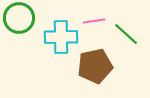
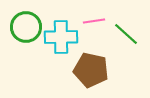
green circle: moved 7 px right, 9 px down
brown pentagon: moved 4 px left, 4 px down; rotated 24 degrees clockwise
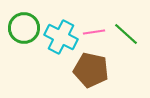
pink line: moved 11 px down
green circle: moved 2 px left, 1 px down
cyan cross: rotated 28 degrees clockwise
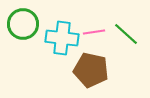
green circle: moved 1 px left, 4 px up
cyan cross: moved 1 px right, 1 px down; rotated 20 degrees counterclockwise
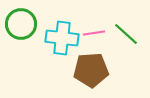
green circle: moved 2 px left
pink line: moved 1 px down
brown pentagon: rotated 16 degrees counterclockwise
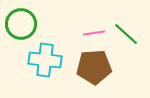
cyan cross: moved 17 px left, 22 px down
brown pentagon: moved 3 px right, 3 px up
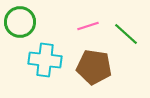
green circle: moved 1 px left, 2 px up
pink line: moved 6 px left, 7 px up; rotated 10 degrees counterclockwise
brown pentagon: rotated 12 degrees clockwise
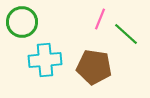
green circle: moved 2 px right
pink line: moved 12 px right, 7 px up; rotated 50 degrees counterclockwise
cyan cross: rotated 12 degrees counterclockwise
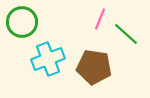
cyan cross: moved 3 px right, 1 px up; rotated 16 degrees counterclockwise
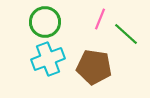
green circle: moved 23 px right
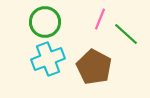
brown pentagon: rotated 20 degrees clockwise
